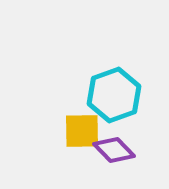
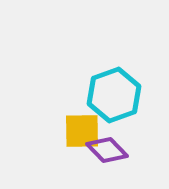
purple diamond: moved 7 px left
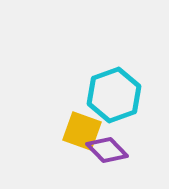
yellow square: rotated 21 degrees clockwise
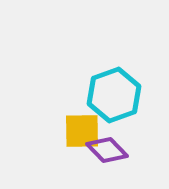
yellow square: rotated 21 degrees counterclockwise
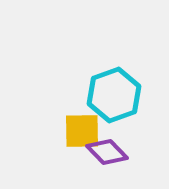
purple diamond: moved 2 px down
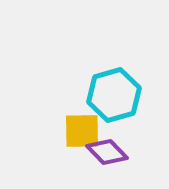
cyan hexagon: rotated 4 degrees clockwise
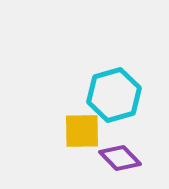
purple diamond: moved 13 px right, 6 px down
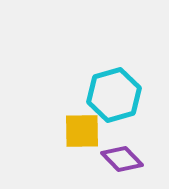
purple diamond: moved 2 px right, 1 px down
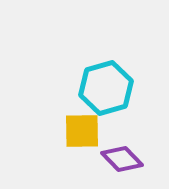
cyan hexagon: moved 8 px left, 7 px up
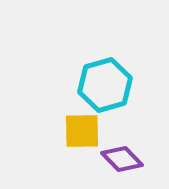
cyan hexagon: moved 1 px left, 3 px up
